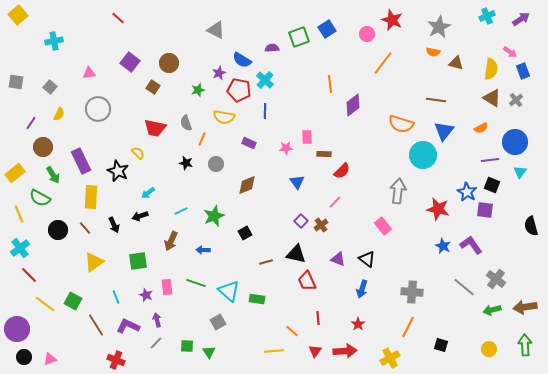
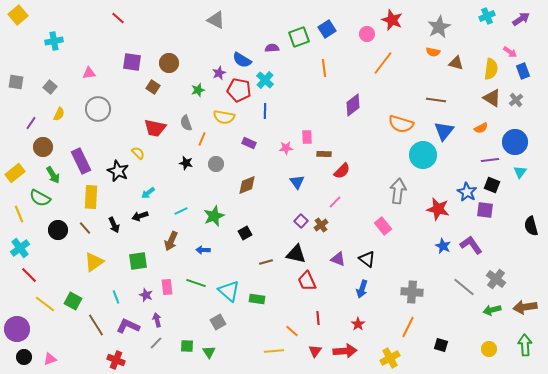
gray triangle at (216, 30): moved 10 px up
purple square at (130, 62): moved 2 px right; rotated 30 degrees counterclockwise
orange line at (330, 84): moved 6 px left, 16 px up
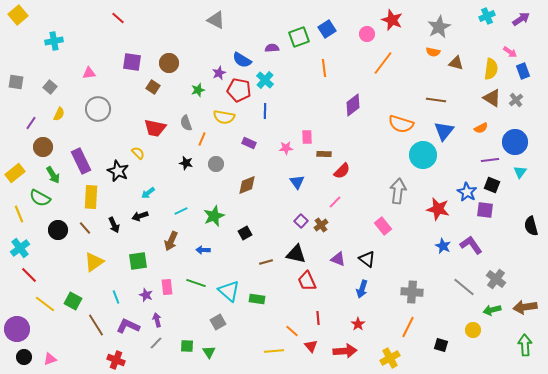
yellow circle at (489, 349): moved 16 px left, 19 px up
red triangle at (315, 351): moved 4 px left, 5 px up; rotated 16 degrees counterclockwise
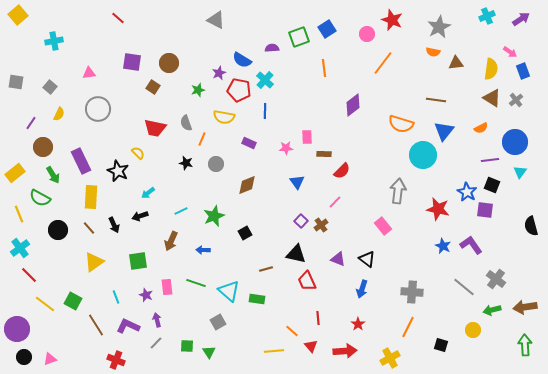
brown triangle at (456, 63): rotated 21 degrees counterclockwise
brown line at (85, 228): moved 4 px right
brown line at (266, 262): moved 7 px down
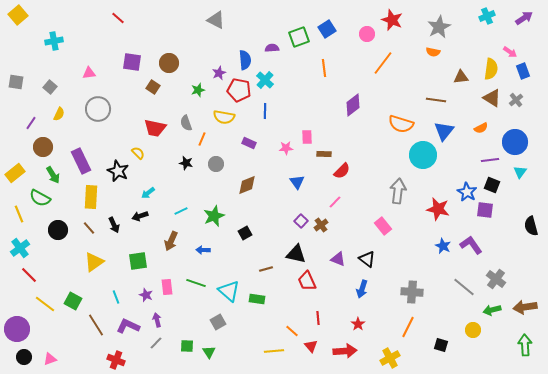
purple arrow at (521, 19): moved 3 px right, 1 px up
blue semicircle at (242, 60): moved 3 px right; rotated 126 degrees counterclockwise
brown triangle at (456, 63): moved 5 px right, 14 px down
